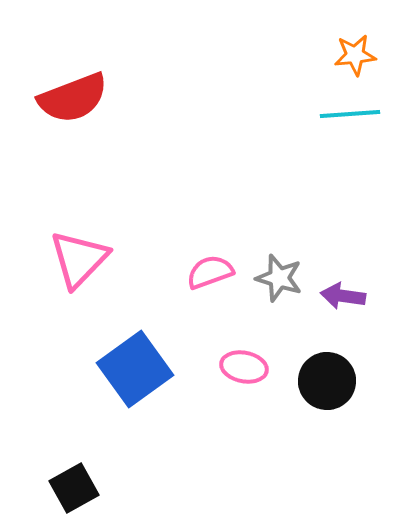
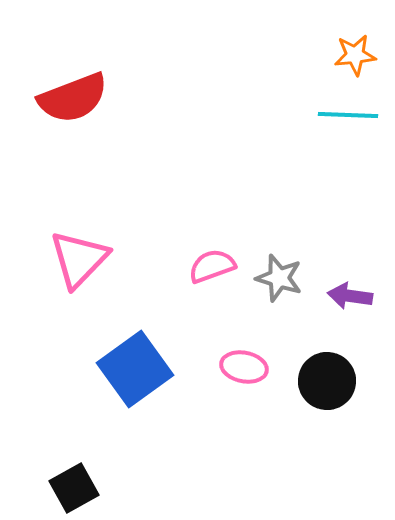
cyan line: moved 2 px left, 1 px down; rotated 6 degrees clockwise
pink semicircle: moved 2 px right, 6 px up
purple arrow: moved 7 px right
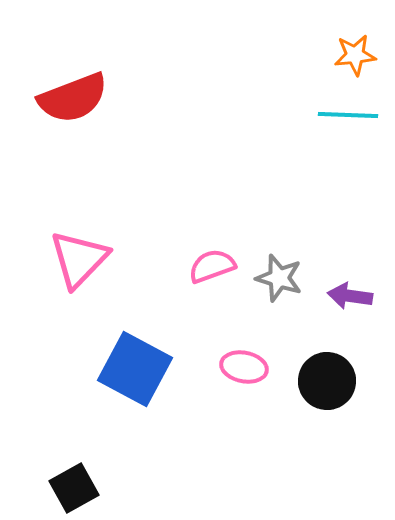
blue square: rotated 26 degrees counterclockwise
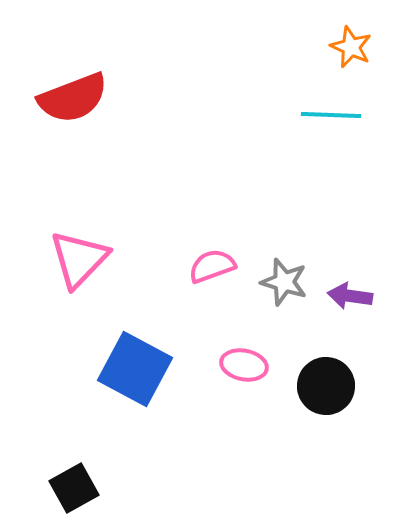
orange star: moved 4 px left, 8 px up; rotated 30 degrees clockwise
cyan line: moved 17 px left
gray star: moved 5 px right, 4 px down
pink ellipse: moved 2 px up
black circle: moved 1 px left, 5 px down
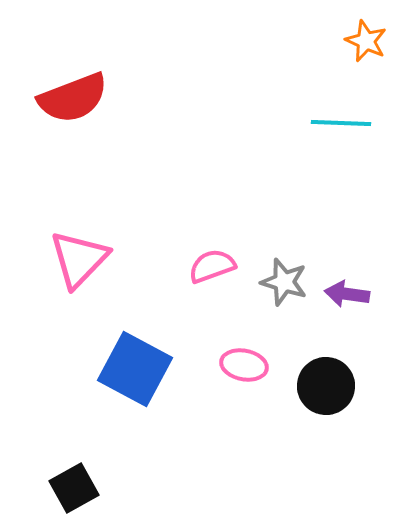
orange star: moved 15 px right, 6 px up
cyan line: moved 10 px right, 8 px down
purple arrow: moved 3 px left, 2 px up
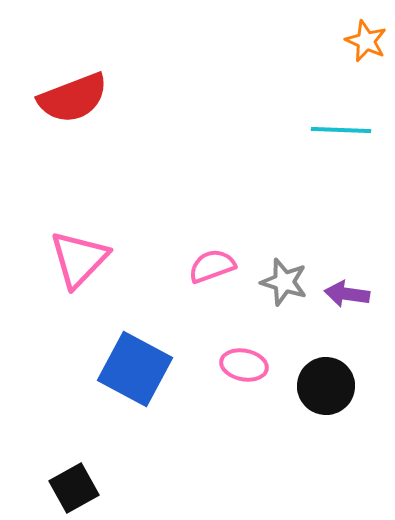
cyan line: moved 7 px down
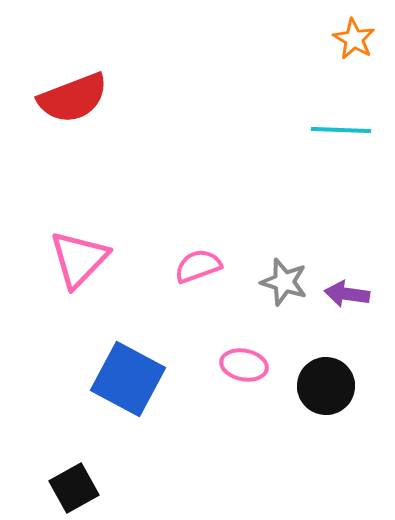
orange star: moved 12 px left, 2 px up; rotated 6 degrees clockwise
pink semicircle: moved 14 px left
blue square: moved 7 px left, 10 px down
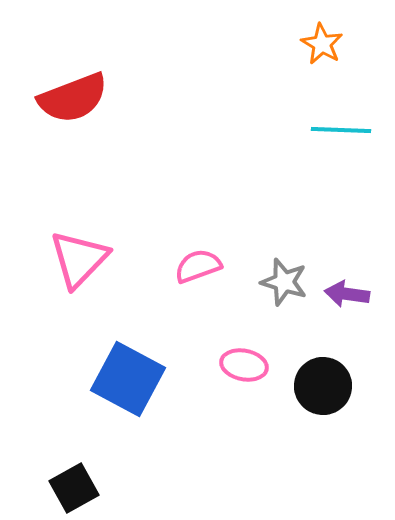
orange star: moved 32 px left, 5 px down
black circle: moved 3 px left
